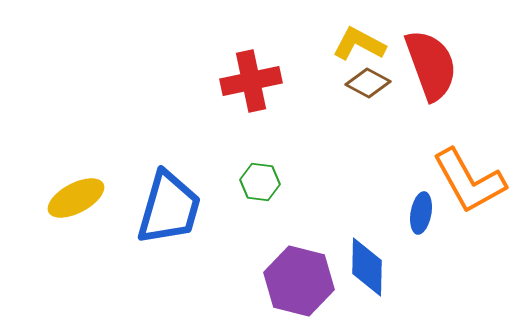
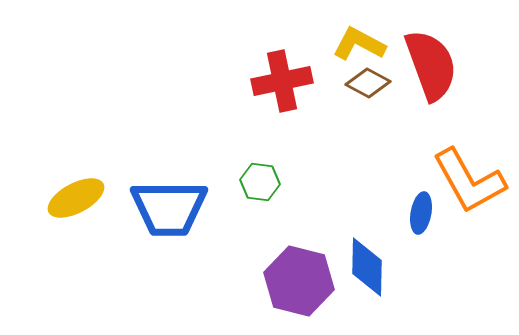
red cross: moved 31 px right
blue trapezoid: rotated 74 degrees clockwise
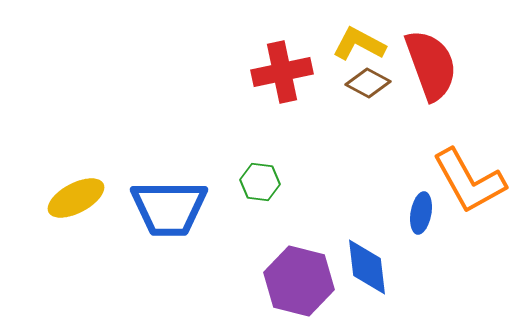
red cross: moved 9 px up
blue diamond: rotated 8 degrees counterclockwise
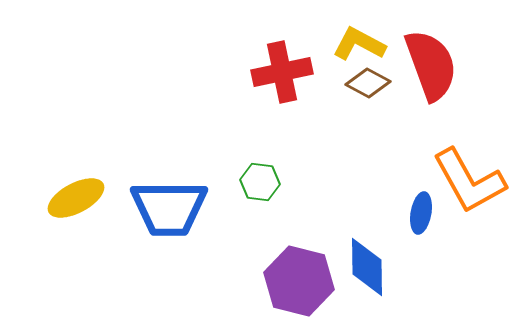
blue diamond: rotated 6 degrees clockwise
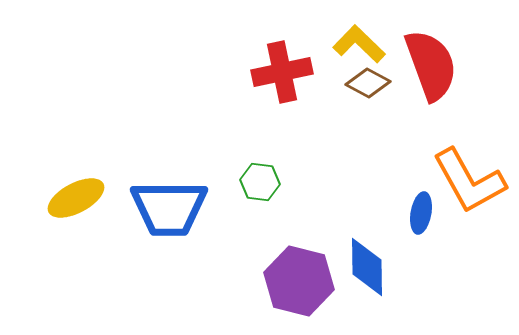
yellow L-shape: rotated 16 degrees clockwise
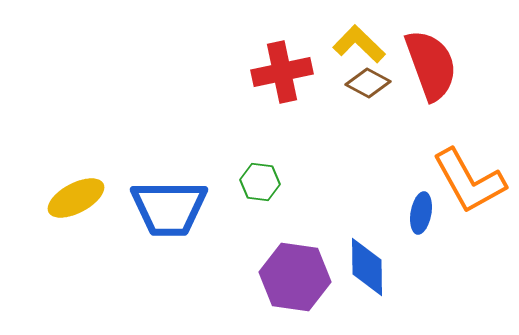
purple hexagon: moved 4 px left, 4 px up; rotated 6 degrees counterclockwise
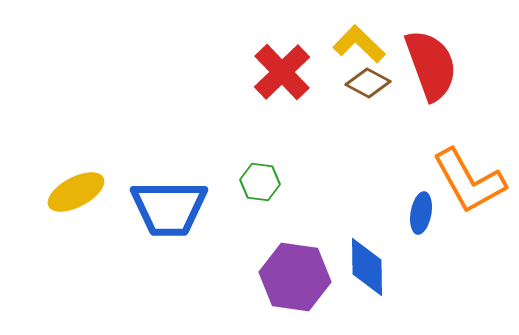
red cross: rotated 32 degrees counterclockwise
yellow ellipse: moved 6 px up
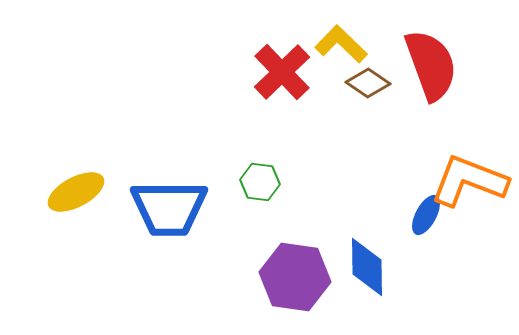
yellow L-shape: moved 18 px left
brown diamond: rotated 6 degrees clockwise
orange L-shape: rotated 140 degrees clockwise
blue ellipse: moved 5 px right, 2 px down; rotated 18 degrees clockwise
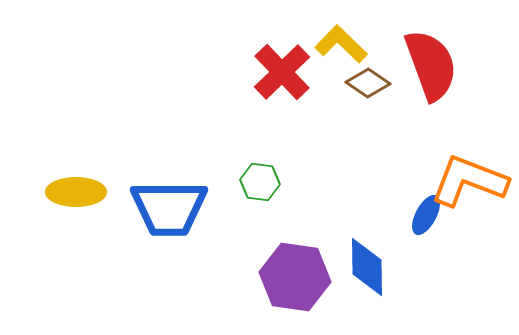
yellow ellipse: rotated 28 degrees clockwise
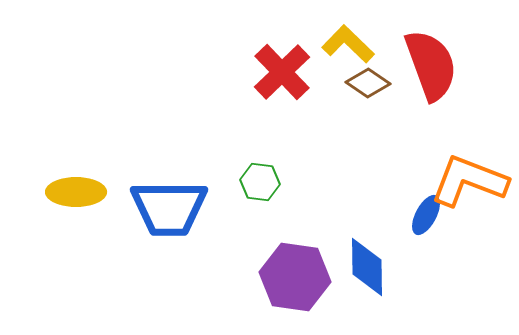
yellow L-shape: moved 7 px right
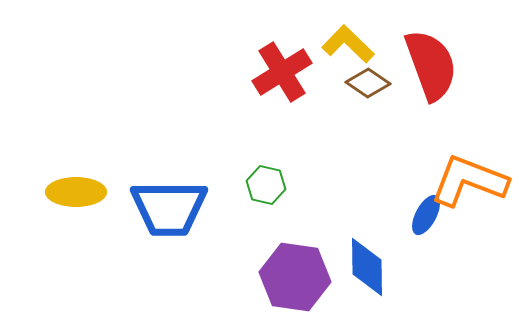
red cross: rotated 12 degrees clockwise
green hexagon: moved 6 px right, 3 px down; rotated 6 degrees clockwise
